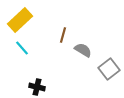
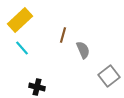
gray semicircle: rotated 36 degrees clockwise
gray square: moved 7 px down
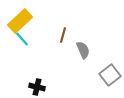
yellow rectangle: moved 1 px down
cyan line: moved 9 px up
gray square: moved 1 px right, 1 px up
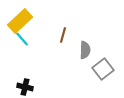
gray semicircle: moved 2 px right; rotated 24 degrees clockwise
gray square: moved 7 px left, 6 px up
black cross: moved 12 px left
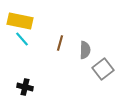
yellow rectangle: rotated 55 degrees clockwise
brown line: moved 3 px left, 8 px down
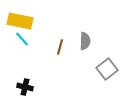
brown line: moved 4 px down
gray semicircle: moved 9 px up
gray square: moved 4 px right
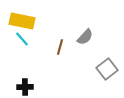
yellow rectangle: moved 2 px right
gray semicircle: moved 4 px up; rotated 42 degrees clockwise
black cross: rotated 14 degrees counterclockwise
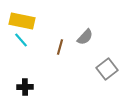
cyan line: moved 1 px left, 1 px down
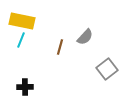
cyan line: rotated 63 degrees clockwise
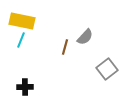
brown line: moved 5 px right
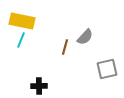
gray square: rotated 25 degrees clockwise
black cross: moved 14 px right, 1 px up
